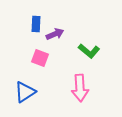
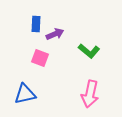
pink arrow: moved 10 px right, 6 px down; rotated 16 degrees clockwise
blue triangle: moved 2 px down; rotated 20 degrees clockwise
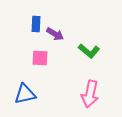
purple arrow: rotated 54 degrees clockwise
pink square: rotated 18 degrees counterclockwise
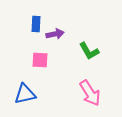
purple arrow: rotated 42 degrees counterclockwise
green L-shape: rotated 20 degrees clockwise
pink square: moved 2 px down
pink arrow: moved 1 px up; rotated 44 degrees counterclockwise
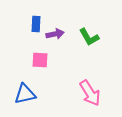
green L-shape: moved 14 px up
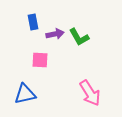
blue rectangle: moved 3 px left, 2 px up; rotated 14 degrees counterclockwise
green L-shape: moved 10 px left
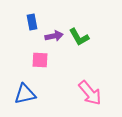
blue rectangle: moved 1 px left
purple arrow: moved 1 px left, 2 px down
pink arrow: rotated 8 degrees counterclockwise
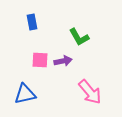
purple arrow: moved 9 px right, 25 px down
pink arrow: moved 1 px up
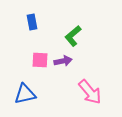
green L-shape: moved 6 px left, 1 px up; rotated 80 degrees clockwise
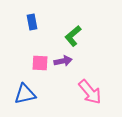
pink square: moved 3 px down
